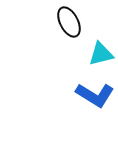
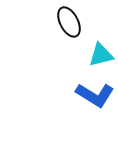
cyan triangle: moved 1 px down
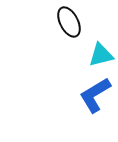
blue L-shape: rotated 117 degrees clockwise
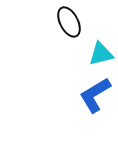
cyan triangle: moved 1 px up
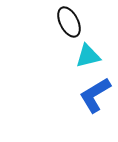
cyan triangle: moved 13 px left, 2 px down
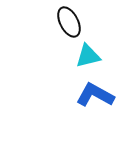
blue L-shape: rotated 60 degrees clockwise
